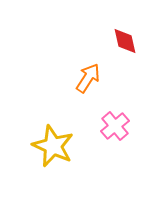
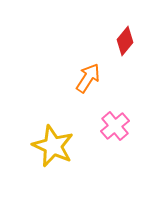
red diamond: rotated 52 degrees clockwise
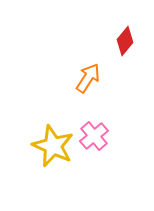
pink cross: moved 21 px left, 10 px down
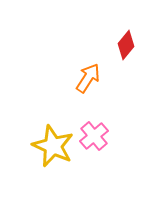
red diamond: moved 1 px right, 4 px down
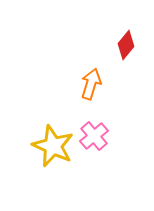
orange arrow: moved 3 px right, 6 px down; rotated 16 degrees counterclockwise
